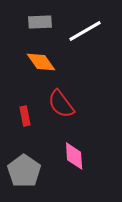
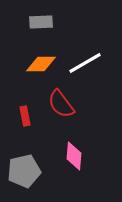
gray rectangle: moved 1 px right
white line: moved 32 px down
orange diamond: moved 2 px down; rotated 56 degrees counterclockwise
pink diamond: rotated 8 degrees clockwise
gray pentagon: rotated 24 degrees clockwise
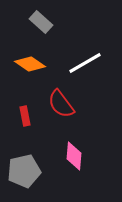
gray rectangle: rotated 45 degrees clockwise
orange diamond: moved 11 px left; rotated 36 degrees clockwise
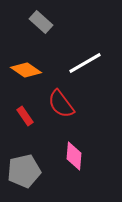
orange diamond: moved 4 px left, 6 px down
red rectangle: rotated 24 degrees counterclockwise
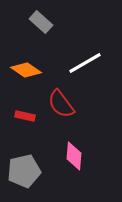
red rectangle: rotated 42 degrees counterclockwise
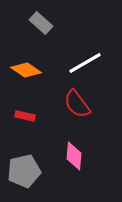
gray rectangle: moved 1 px down
red semicircle: moved 16 px right
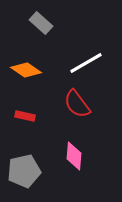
white line: moved 1 px right
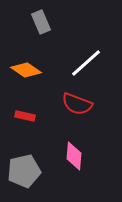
gray rectangle: moved 1 px up; rotated 25 degrees clockwise
white line: rotated 12 degrees counterclockwise
red semicircle: rotated 32 degrees counterclockwise
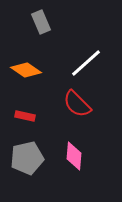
red semicircle: rotated 24 degrees clockwise
gray pentagon: moved 3 px right, 13 px up
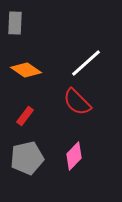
gray rectangle: moved 26 px left, 1 px down; rotated 25 degrees clockwise
red semicircle: moved 2 px up
red rectangle: rotated 66 degrees counterclockwise
pink diamond: rotated 40 degrees clockwise
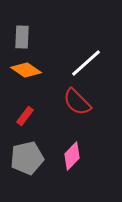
gray rectangle: moved 7 px right, 14 px down
pink diamond: moved 2 px left
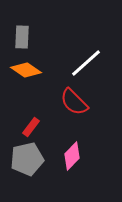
red semicircle: moved 3 px left
red rectangle: moved 6 px right, 11 px down
gray pentagon: moved 1 px down
